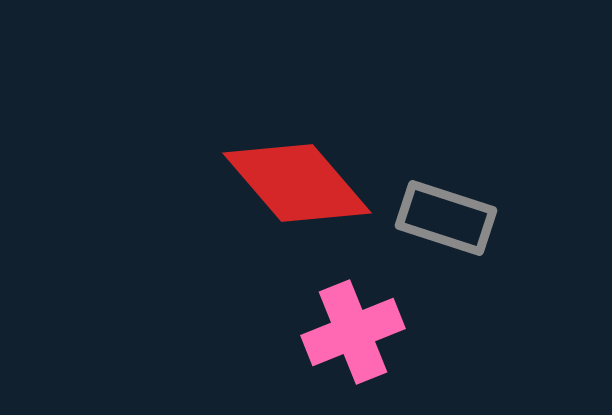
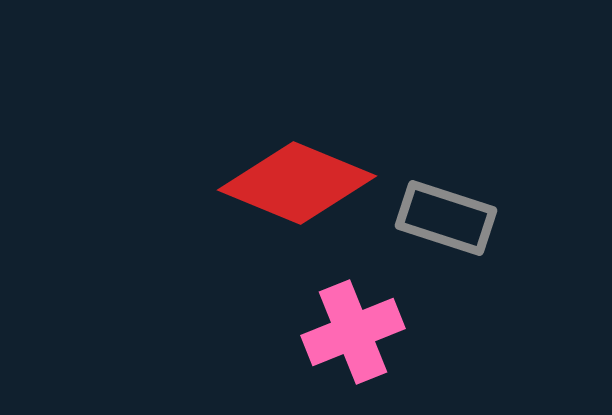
red diamond: rotated 27 degrees counterclockwise
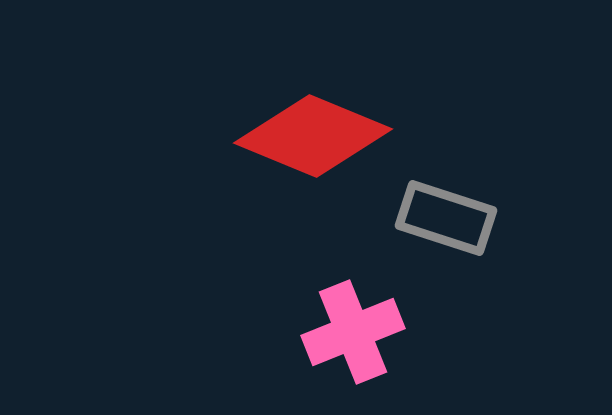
red diamond: moved 16 px right, 47 px up
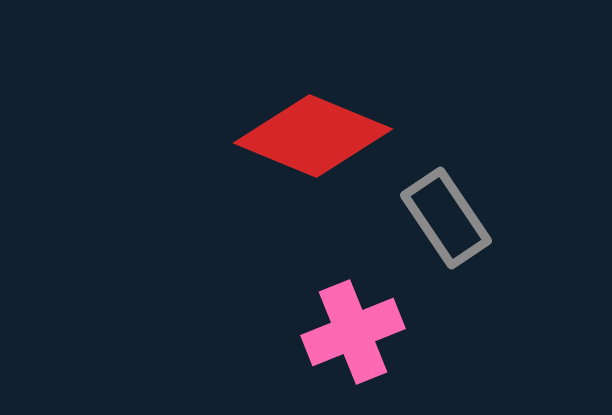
gray rectangle: rotated 38 degrees clockwise
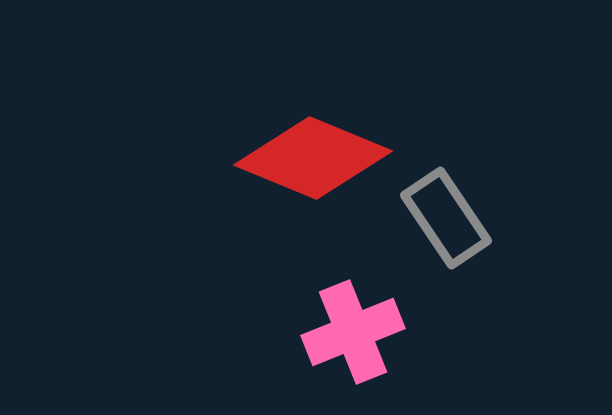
red diamond: moved 22 px down
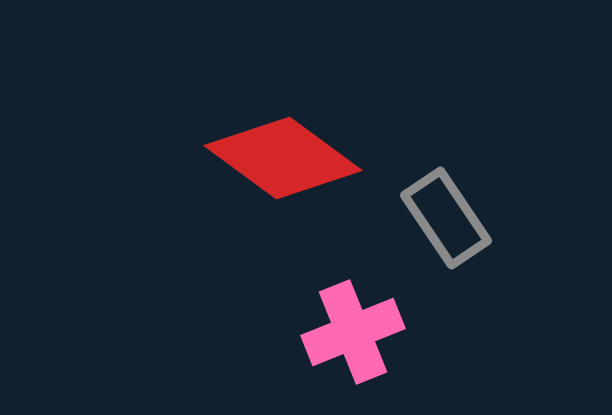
red diamond: moved 30 px left; rotated 14 degrees clockwise
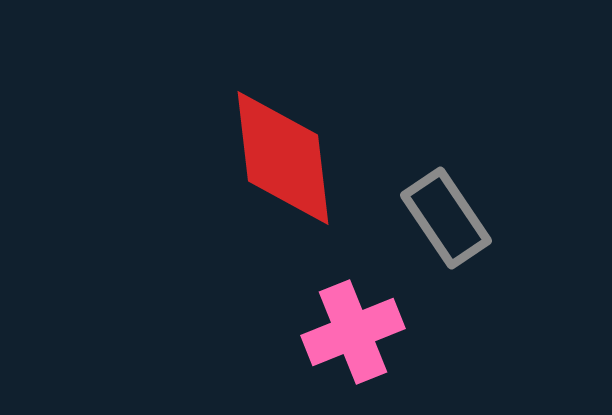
red diamond: rotated 47 degrees clockwise
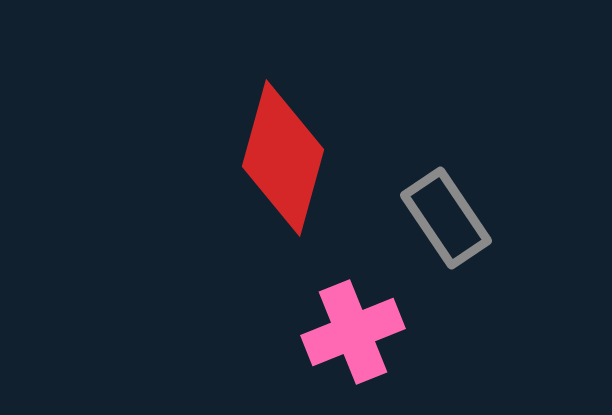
red diamond: rotated 22 degrees clockwise
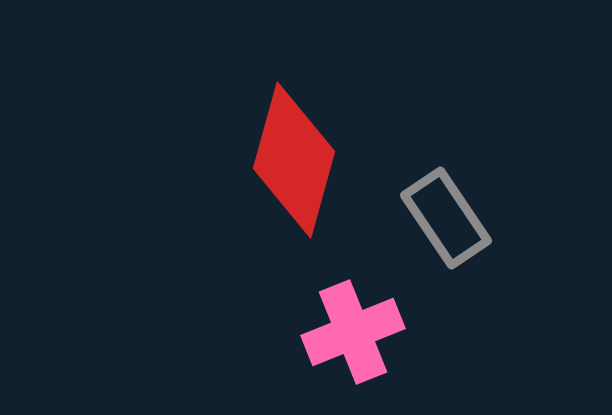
red diamond: moved 11 px right, 2 px down
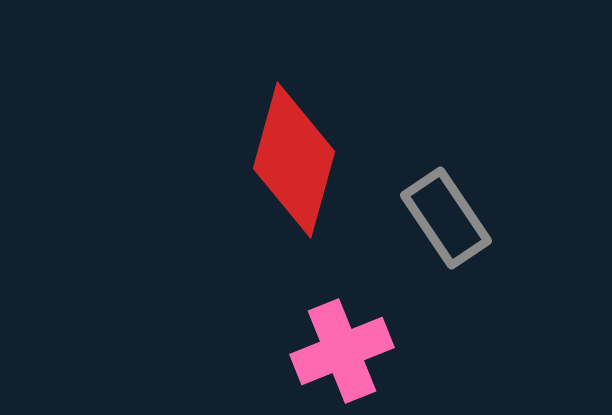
pink cross: moved 11 px left, 19 px down
